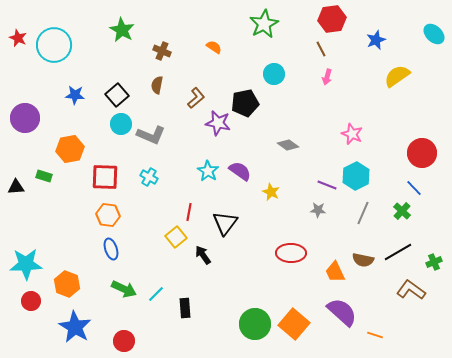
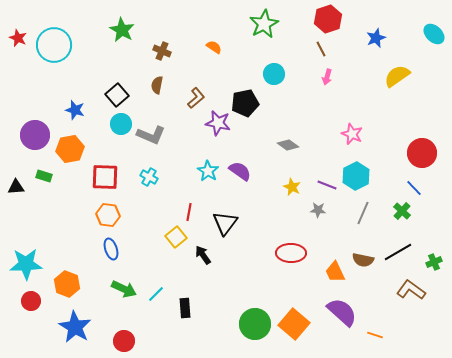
red hexagon at (332, 19): moved 4 px left; rotated 12 degrees counterclockwise
blue star at (376, 40): moved 2 px up
blue star at (75, 95): moved 15 px down; rotated 12 degrees clockwise
purple circle at (25, 118): moved 10 px right, 17 px down
yellow star at (271, 192): moved 21 px right, 5 px up
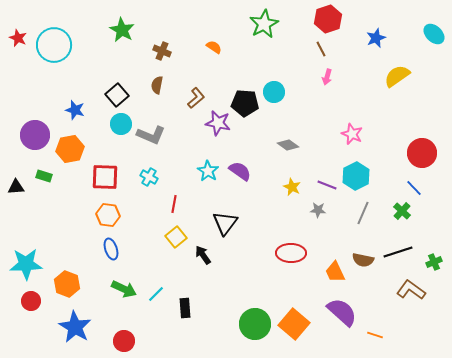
cyan circle at (274, 74): moved 18 px down
black pentagon at (245, 103): rotated 16 degrees clockwise
red line at (189, 212): moved 15 px left, 8 px up
black line at (398, 252): rotated 12 degrees clockwise
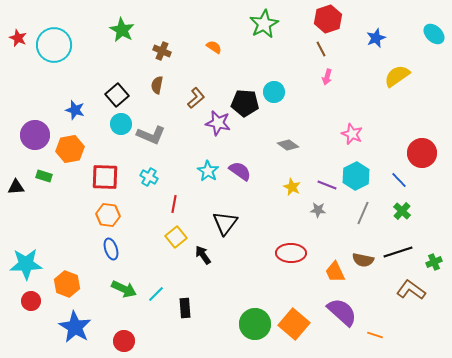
blue line at (414, 188): moved 15 px left, 8 px up
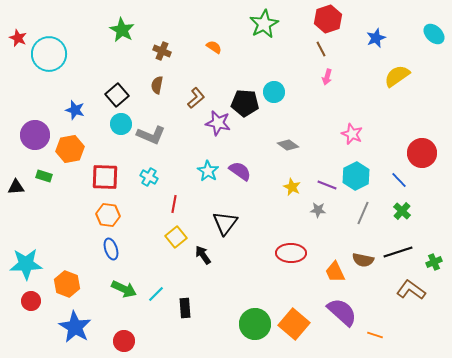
cyan circle at (54, 45): moved 5 px left, 9 px down
